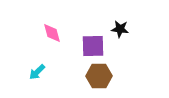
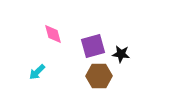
black star: moved 1 px right, 25 px down
pink diamond: moved 1 px right, 1 px down
purple square: rotated 15 degrees counterclockwise
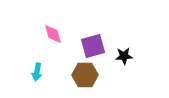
black star: moved 3 px right, 2 px down; rotated 12 degrees counterclockwise
cyan arrow: rotated 36 degrees counterclockwise
brown hexagon: moved 14 px left, 1 px up
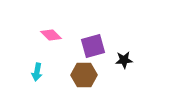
pink diamond: moved 2 px left, 1 px down; rotated 30 degrees counterclockwise
black star: moved 4 px down
brown hexagon: moved 1 px left
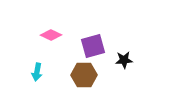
pink diamond: rotated 20 degrees counterclockwise
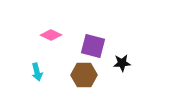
purple square: rotated 30 degrees clockwise
black star: moved 2 px left, 3 px down
cyan arrow: rotated 24 degrees counterclockwise
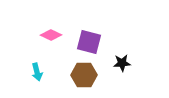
purple square: moved 4 px left, 4 px up
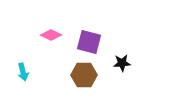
cyan arrow: moved 14 px left
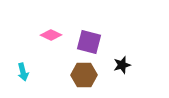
black star: moved 2 px down; rotated 12 degrees counterclockwise
